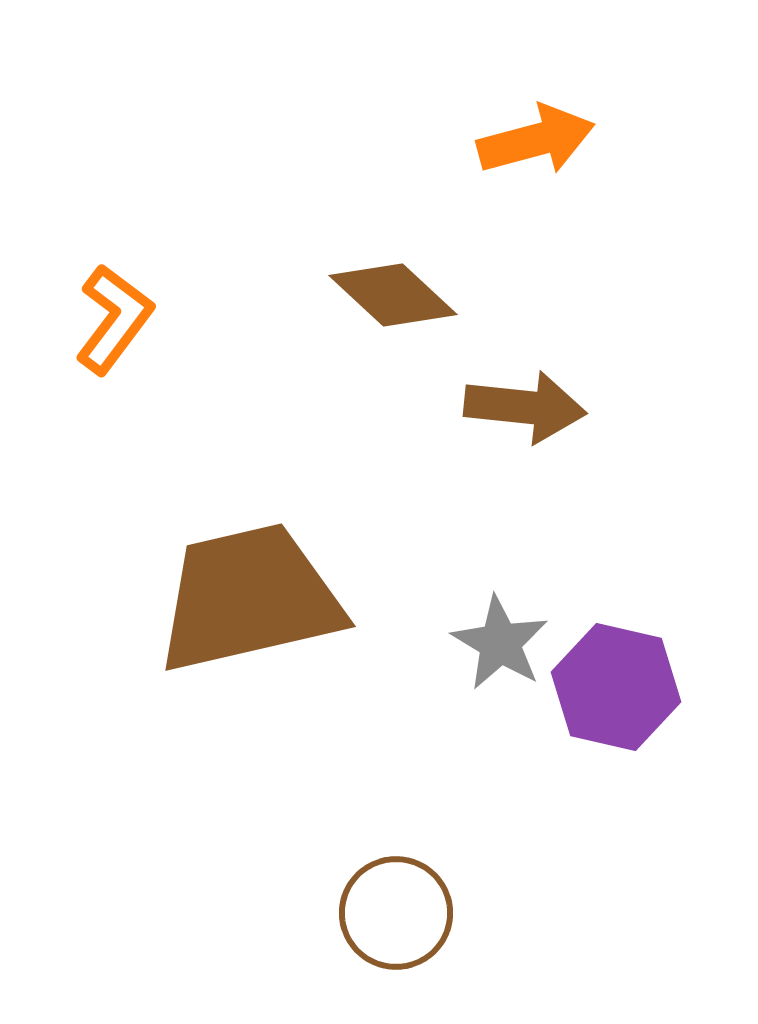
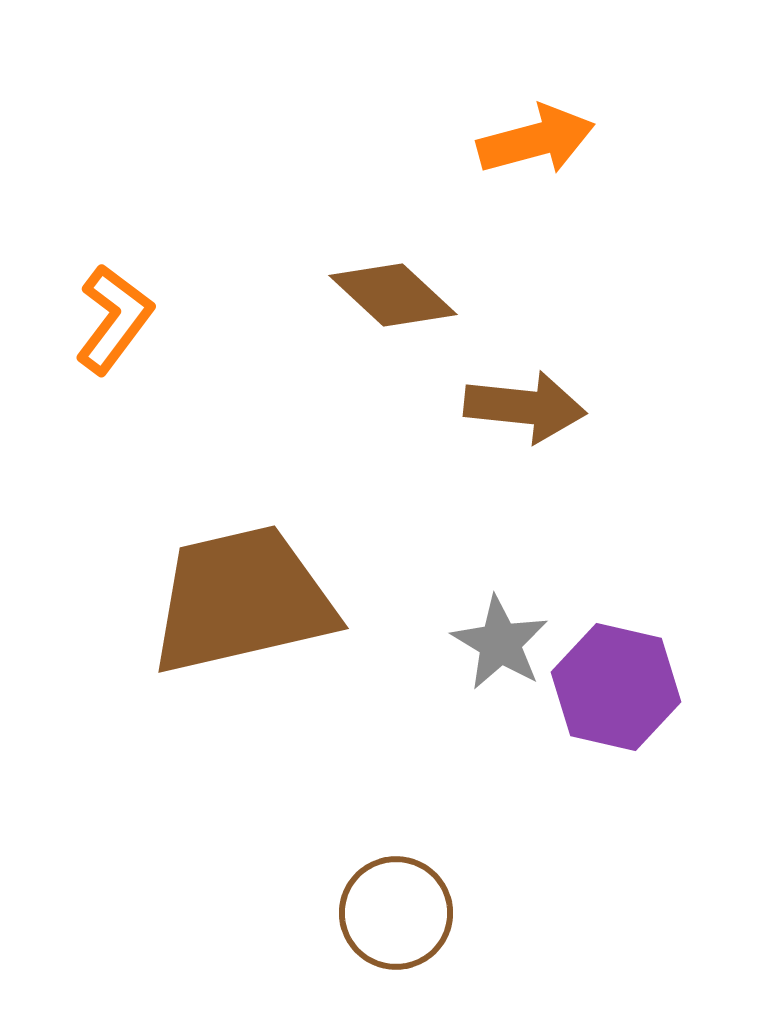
brown trapezoid: moved 7 px left, 2 px down
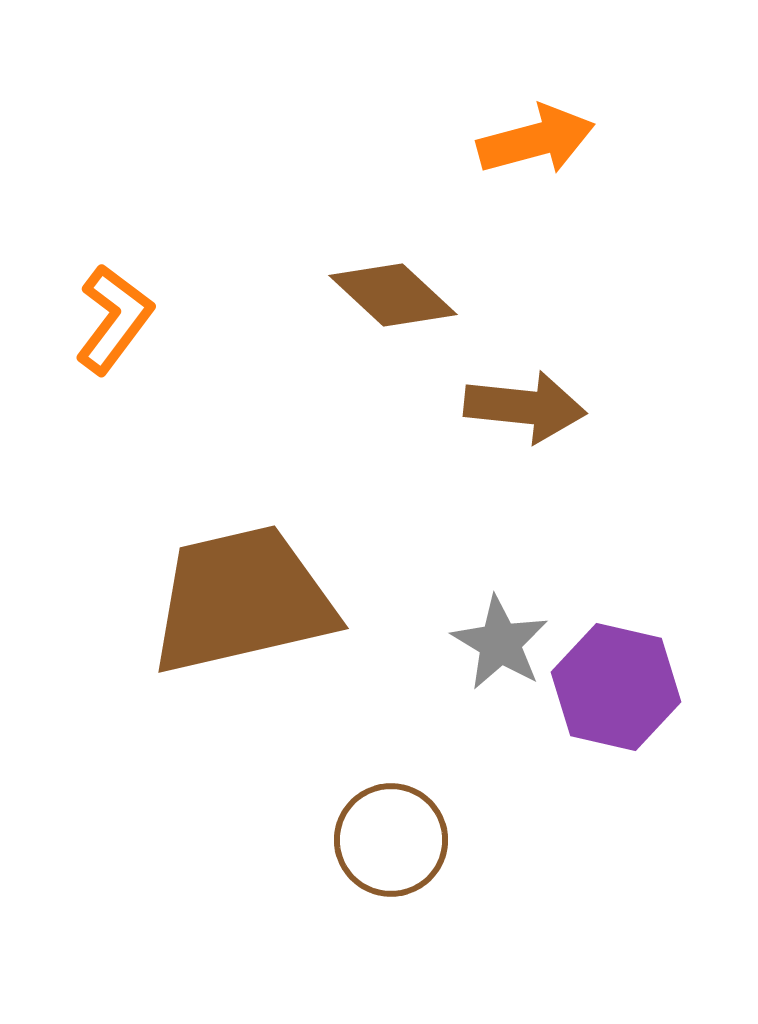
brown circle: moved 5 px left, 73 px up
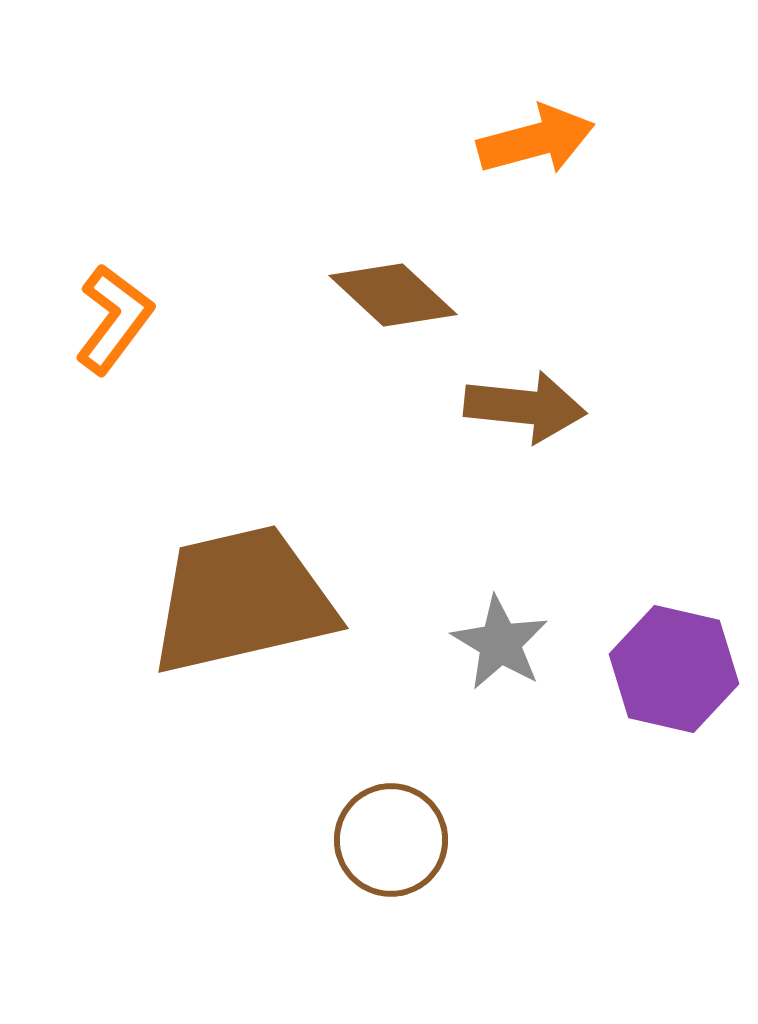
purple hexagon: moved 58 px right, 18 px up
